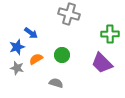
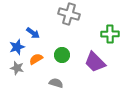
blue arrow: moved 2 px right
purple trapezoid: moved 7 px left, 1 px up
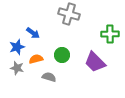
orange semicircle: rotated 16 degrees clockwise
gray semicircle: moved 7 px left, 6 px up
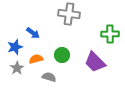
gray cross: rotated 10 degrees counterclockwise
blue star: moved 2 px left
gray star: rotated 24 degrees clockwise
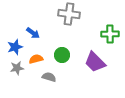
gray star: rotated 24 degrees clockwise
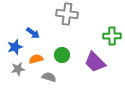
gray cross: moved 2 px left
green cross: moved 2 px right, 2 px down
gray star: moved 1 px right, 1 px down
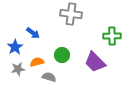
gray cross: moved 4 px right
blue star: rotated 14 degrees counterclockwise
orange semicircle: moved 1 px right, 3 px down
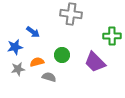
blue arrow: moved 1 px up
blue star: rotated 21 degrees clockwise
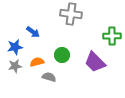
gray star: moved 3 px left, 3 px up
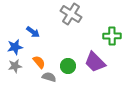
gray cross: rotated 25 degrees clockwise
green circle: moved 6 px right, 11 px down
orange semicircle: moved 2 px right; rotated 64 degrees clockwise
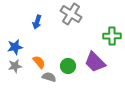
blue arrow: moved 4 px right, 10 px up; rotated 72 degrees clockwise
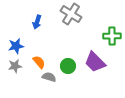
blue star: moved 1 px right, 1 px up
